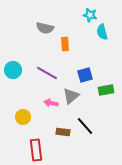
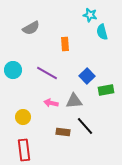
gray semicircle: moved 14 px left; rotated 42 degrees counterclockwise
blue square: moved 2 px right, 1 px down; rotated 28 degrees counterclockwise
gray triangle: moved 3 px right, 5 px down; rotated 36 degrees clockwise
red rectangle: moved 12 px left
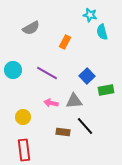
orange rectangle: moved 2 px up; rotated 32 degrees clockwise
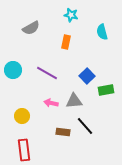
cyan star: moved 19 px left
orange rectangle: moved 1 px right; rotated 16 degrees counterclockwise
yellow circle: moved 1 px left, 1 px up
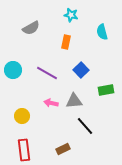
blue square: moved 6 px left, 6 px up
brown rectangle: moved 17 px down; rotated 32 degrees counterclockwise
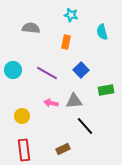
gray semicircle: rotated 144 degrees counterclockwise
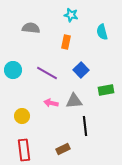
black line: rotated 36 degrees clockwise
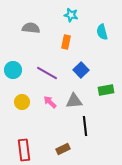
pink arrow: moved 1 px left, 1 px up; rotated 32 degrees clockwise
yellow circle: moved 14 px up
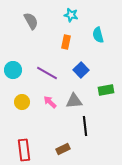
gray semicircle: moved 7 px up; rotated 54 degrees clockwise
cyan semicircle: moved 4 px left, 3 px down
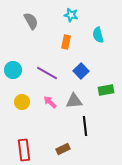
blue square: moved 1 px down
